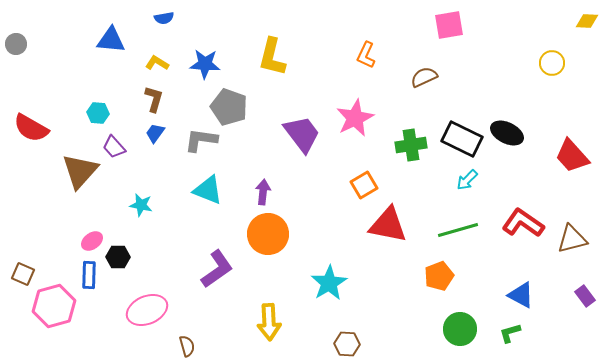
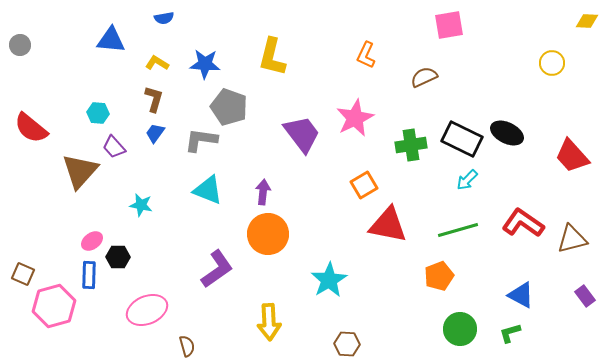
gray circle at (16, 44): moved 4 px right, 1 px down
red semicircle at (31, 128): rotated 9 degrees clockwise
cyan star at (329, 283): moved 3 px up
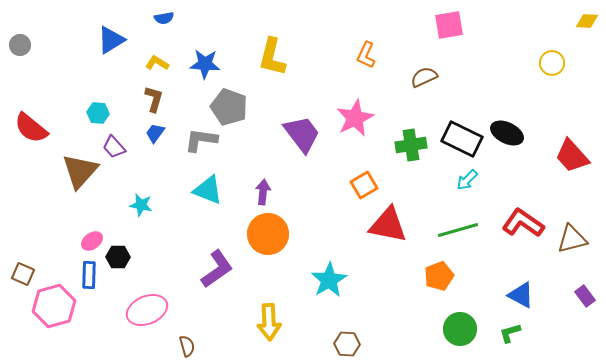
blue triangle at (111, 40): rotated 36 degrees counterclockwise
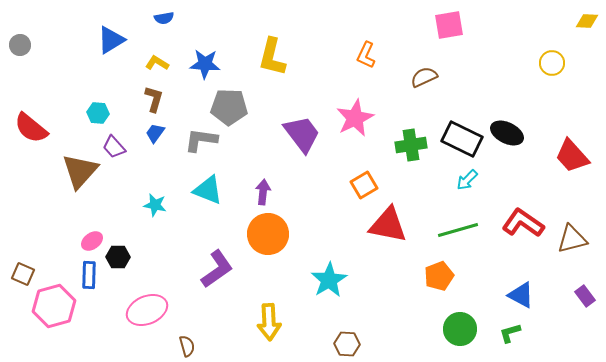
gray pentagon at (229, 107): rotated 18 degrees counterclockwise
cyan star at (141, 205): moved 14 px right
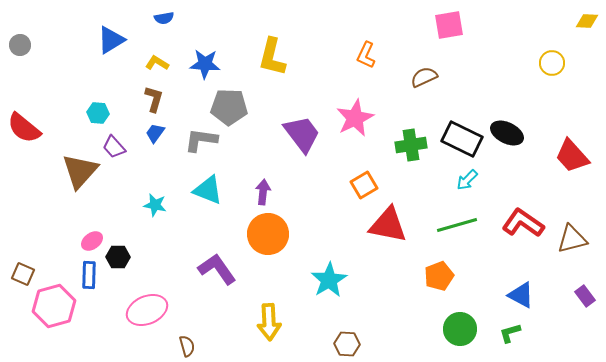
red semicircle at (31, 128): moved 7 px left
green line at (458, 230): moved 1 px left, 5 px up
purple L-shape at (217, 269): rotated 90 degrees counterclockwise
